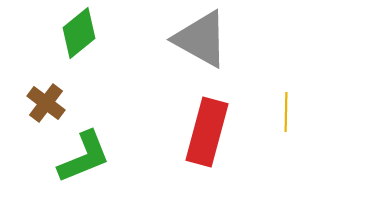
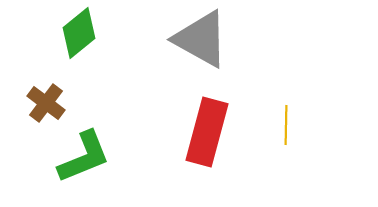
yellow line: moved 13 px down
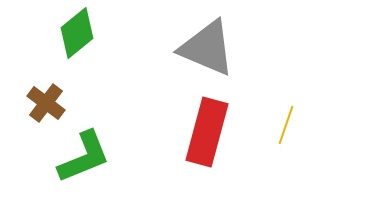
green diamond: moved 2 px left
gray triangle: moved 6 px right, 9 px down; rotated 6 degrees counterclockwise
yellow line: rotated 18 degrees clockwise
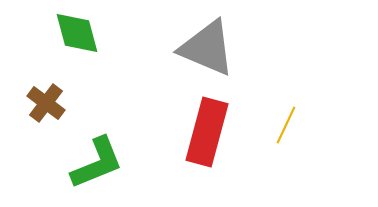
green diamond: rotated 66 degrees counterclockwise
yellow line: rotated 6 degrees clockwise
green L-shape: moved 13 px right, 6 px down
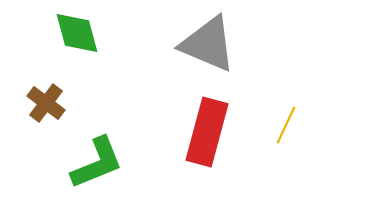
gray triangle: moved 1 px right, 4 px up
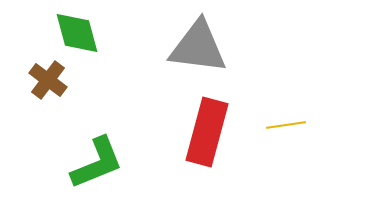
gray triangle: moved 10 px left, 3 px down; rotated 16 degrees counterclockwise
brown cross: moved 2 px right, 23 px up
yellow line: rotated 57 degrees clockwise
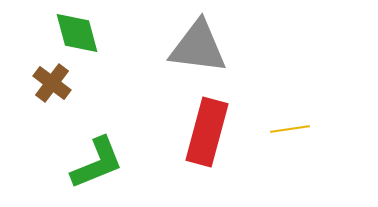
brown cross: moved 4 px right, 3 px down
yellow line: moved 4 px right, 4 px down
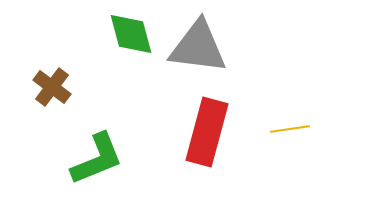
green diamond: moved 54 px right, 1 px down
brown cross: moved 4 px down
green L-shape: moved 4 px up
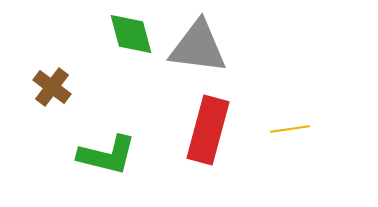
red rectangle: moved 1 px right, 2 px up
green L-shape: moved 10 px right, 4 px up; rotated 36 degrees clockwise
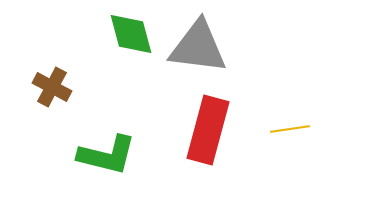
brown cross: rotated 9 degrees counterclockwise
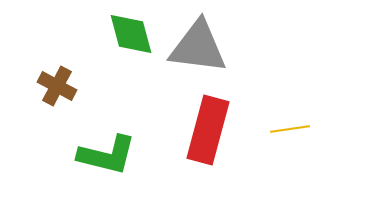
brown cross: moved 5 px right, 1 px up
